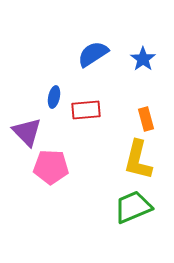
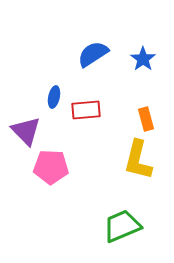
purple triangle: moved 1 px left, 1 px up
green trapezoid: moved 11 px left, 19 px down
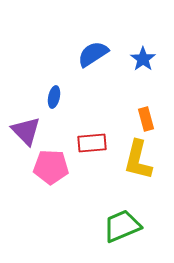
red rectangle: moved 6 px right, 33 px down
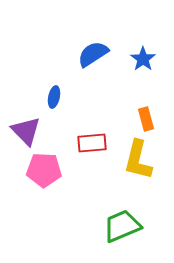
pink pentagon: moved 7 px left, 3 px down
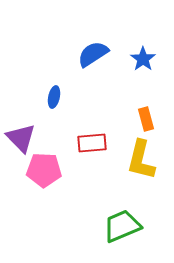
purple triangle: moved 5 px left, 7 px down
yellow L-shape: moved 3 px right
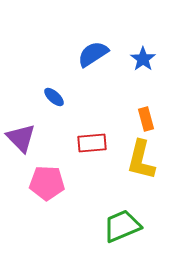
blue ellipse: rotated 60 degrees counterclockwise
pink pentagon: moved 3 px right, 13 px down
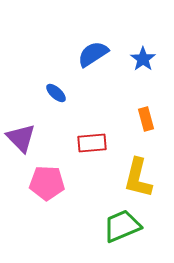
blue ellipse: moved 2 px right, 4 px up
yellow L-shape: moved 3 px left, 18 px down
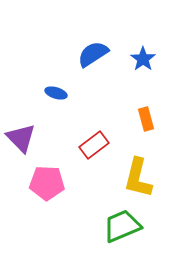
blue ellipse: rotated 25 degrees counterclockwise
red rectangle: moved 2 px right, 2 px down; rotated 32 degrees counterclockwise
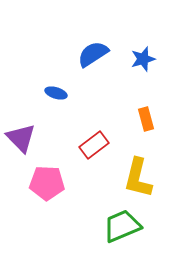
blue star: rotated 20 degrees clockwise
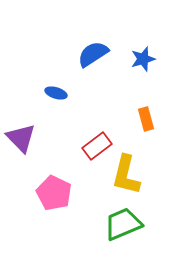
red rectangle: moved 3 px right, 1 px down
yellow L-shape: moved 12 px left, 3 px up
pink pentagon: moved 7 px right, 10 px down; rotated 24 degrees clockwise
green trapezoid: moved 1 px right, 2 px up
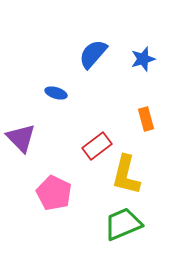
blue semicircle: rotated 16 degrees counterclockwise
